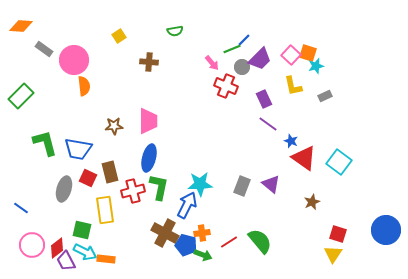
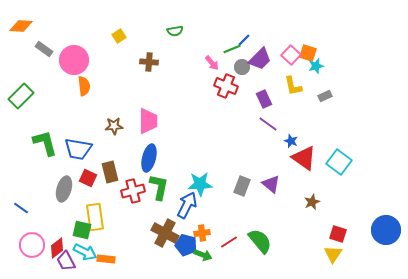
yellow rectangle at (105, 210): moved 10 px left, 7 px down
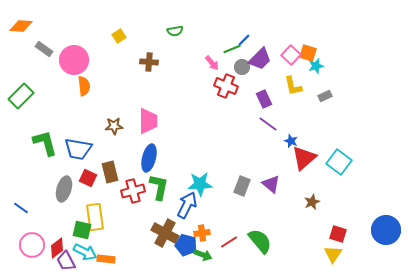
red triangle at (304, 158): rotated 44 degrees clockwise
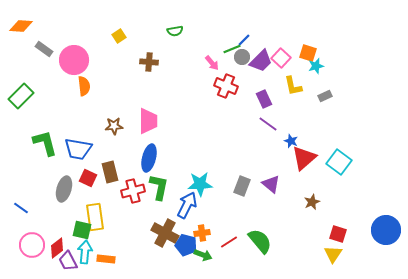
pink square at (291, 55): moved 10 px left, 3 px down
purple trapezoid at (260, 59): moved 1 px right, 2 px down
gray circle at (242, 67): moved 10 px up
cyan arrow at (85, 252): rotated 110 degrees counterclockwise
purple trapezoid at (66, 261): moved 2 px right
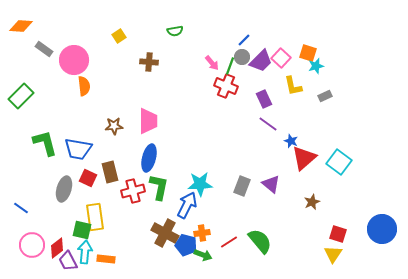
green line at (232, 49): moved 2 px left, 17 px down; rotated 48 degrees counterclockwise
blue circle at (386, 230): moved 4 px left, 1 px up
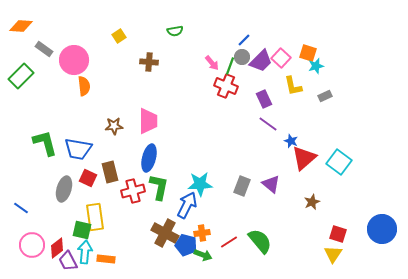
green rectangle at (21, 96): moved 20 px up
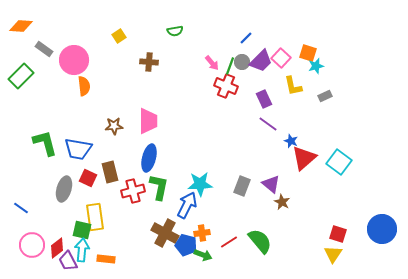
blue line at (244, 40): moved 2 px right, 2 px up
gray circle at (242, 57): moved 5 px down
brown star at (312, 202): moved 30 px left; rotated 21 degrees counterclockwise
cyan arrow at (85, 252): moved 3 px left, 2 px up
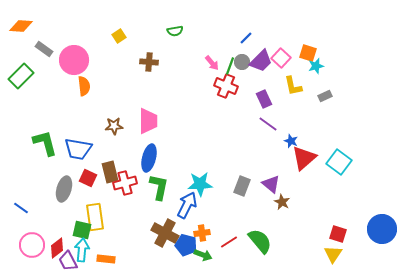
red cross at (133, 191): moved 8 px left, 8 px up
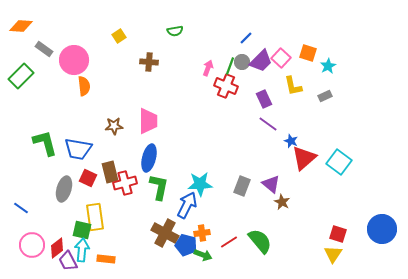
pink arrow at (212, 63): moved 4 px left, 5 px down; rotated 119 degrees counterclockwise
cyan star at (316, 66): moved 12 px right; rotated 14 degrees counterclockwise
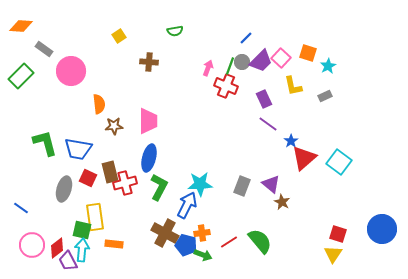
pink circle at (74, 60): moved 3 px left, 11 px down
orange semicircle at (84, 86): moved 15 px right, 18 px down
blue star at (291, 141): rotated 16 degrees clockwise
green L-shape at (159, 187): rotated 16 degrees clockwise
orange rectangle at (106, 259): moved 8 px right, 15 px up
